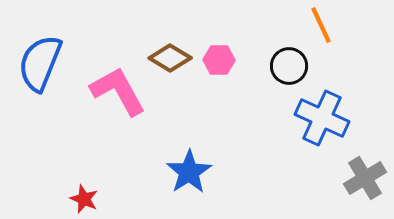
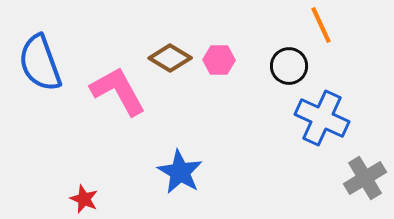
blue semicircle: rotated 42 degrees counterclockwise
blue star: moved 9 px left; rotated 9 degrees counterclockwise
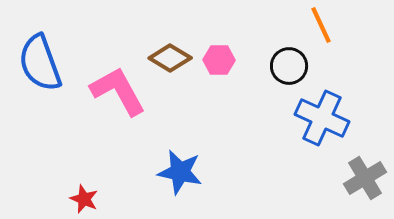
blue star: rotated 18 degrees counterclockwise
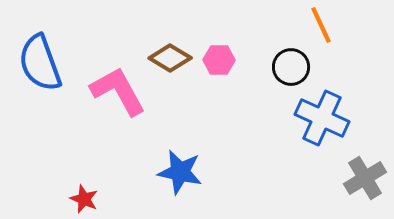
black circle: moved 2 px right, 1 px down
